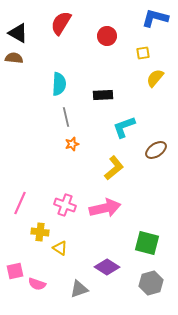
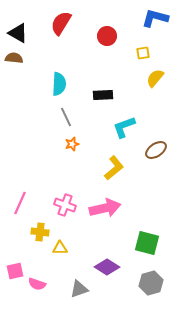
gray line: rotated 12 degrees counterclockwise
yellow triangle: rotated 35 degrees counterclockwise
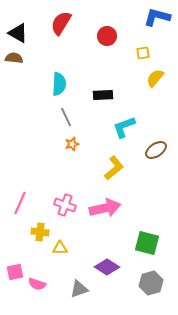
blue L-shape: moved 2 px right, 1 px up
pink square: moved 1 px down
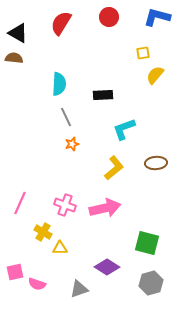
red circle: moved 2 px right, 19 px up
yellow semicircle: moved 3 px up
cyan L-shape: moved 2 px down
brown ellipse: moved 13 px down; rotated 30 degrees clockwise
yellow cross: moved 3 px right; rotated 24 degrees clockwise
